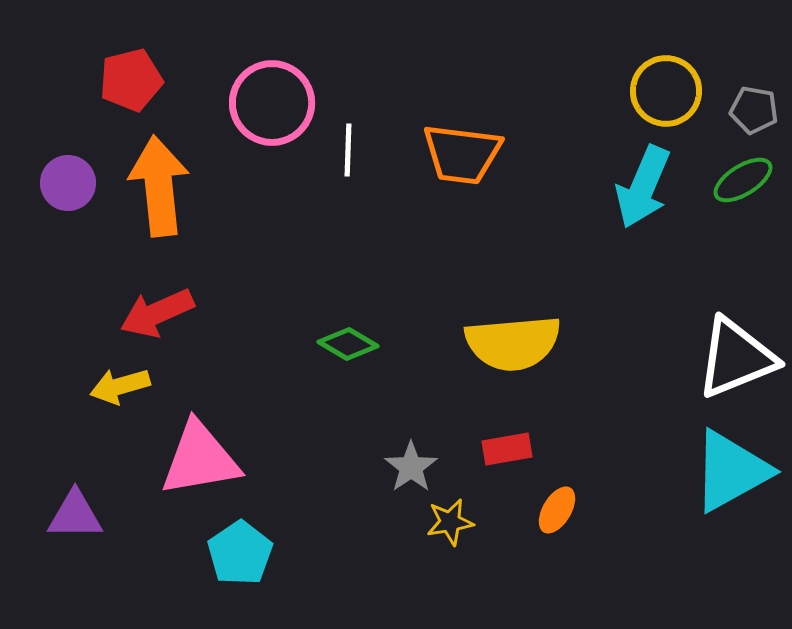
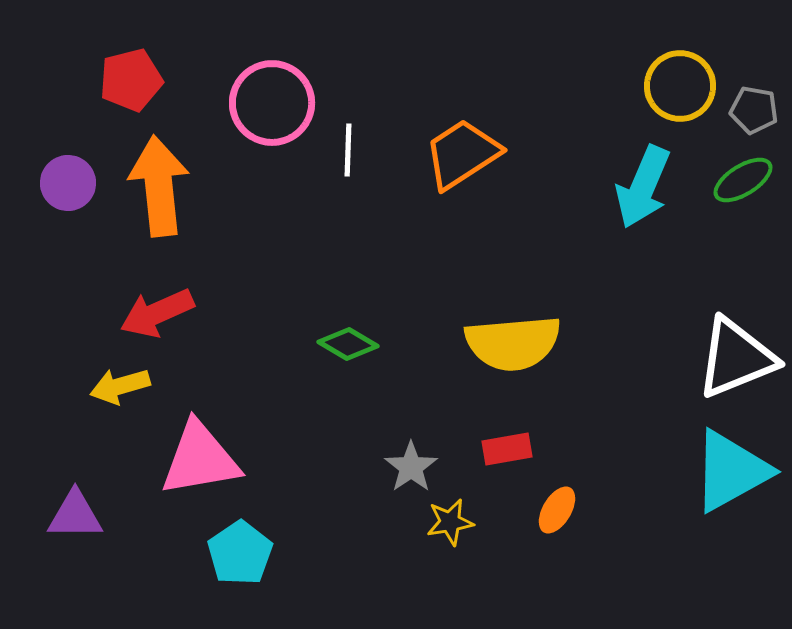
yellow circle: moved 14 px right, 5 px up
orange trapezoid: rotated 140 degrees clockwise
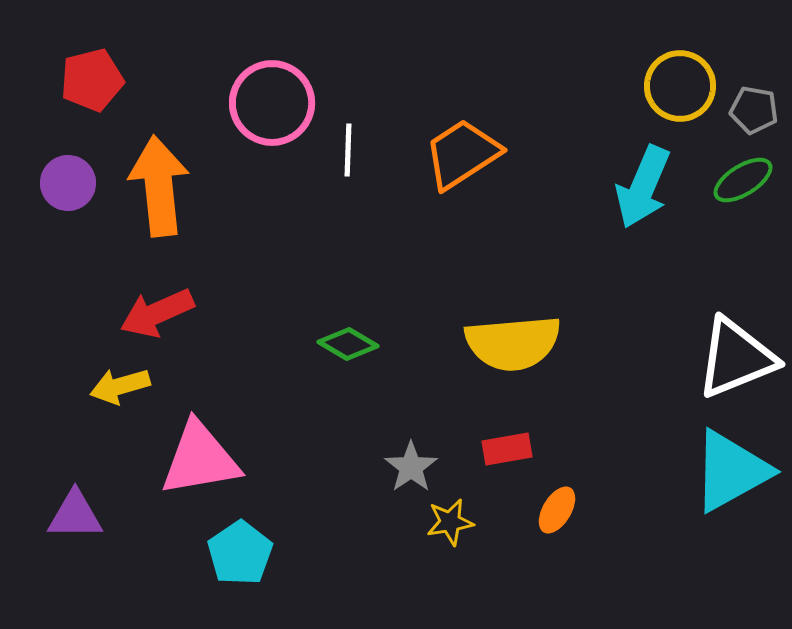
red pentagon: moved 39 px left
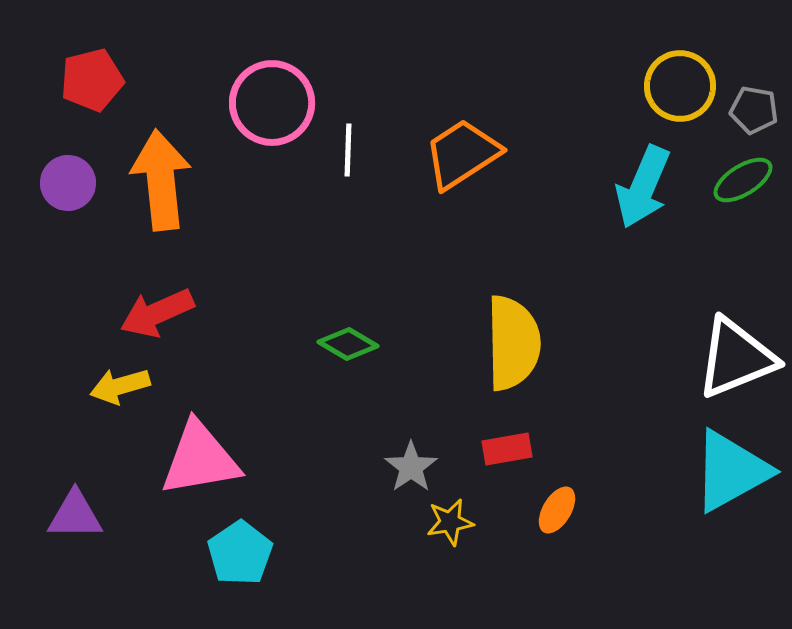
orange arrow: moved 2 px right, 6 px up
yellow semicircle: rotated 86 degrees counterclockwise
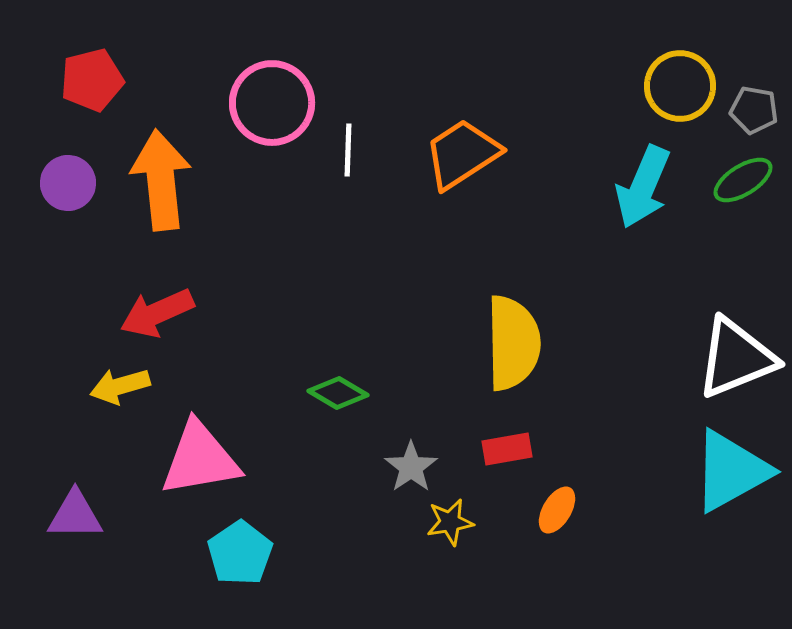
green diamond: moved 10 px left, 49 px down
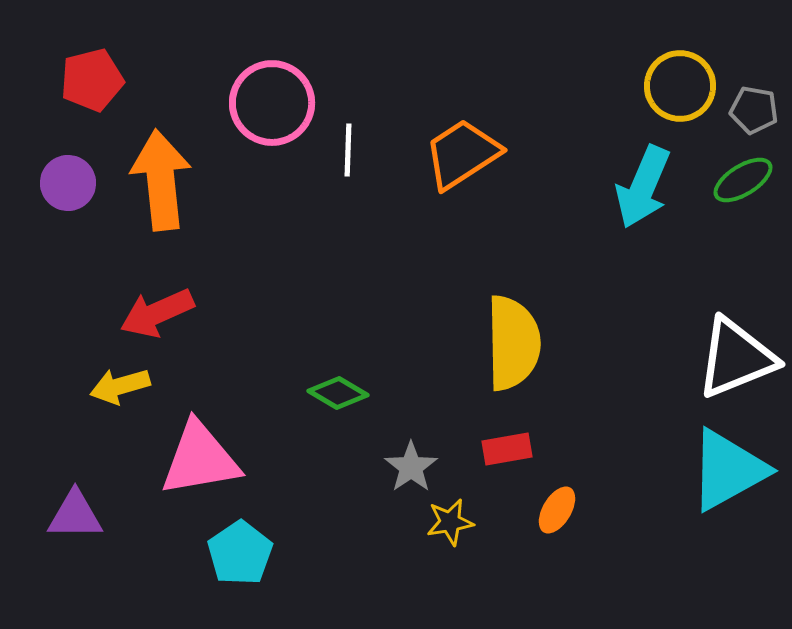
cyan triangle: moved 3 px left, 1 px up
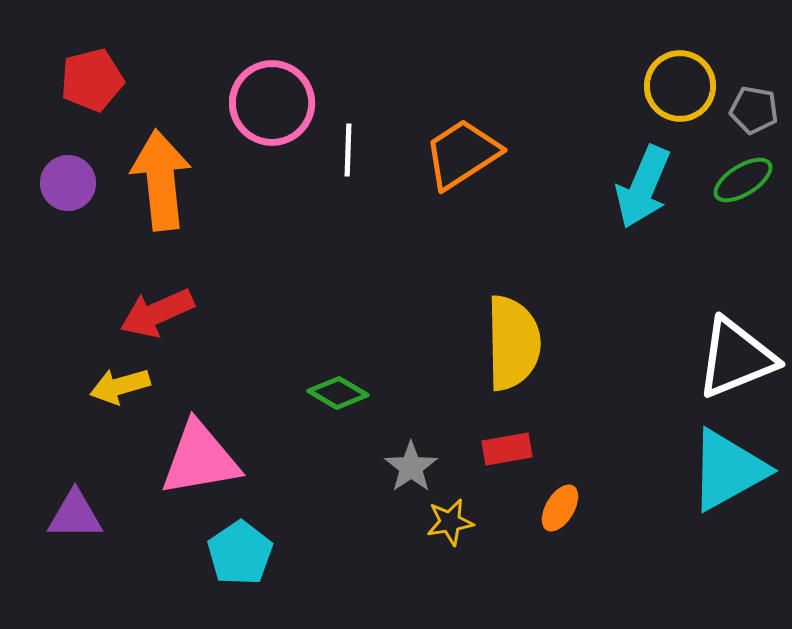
orange ellipse: moved 3 px right, 2 px up
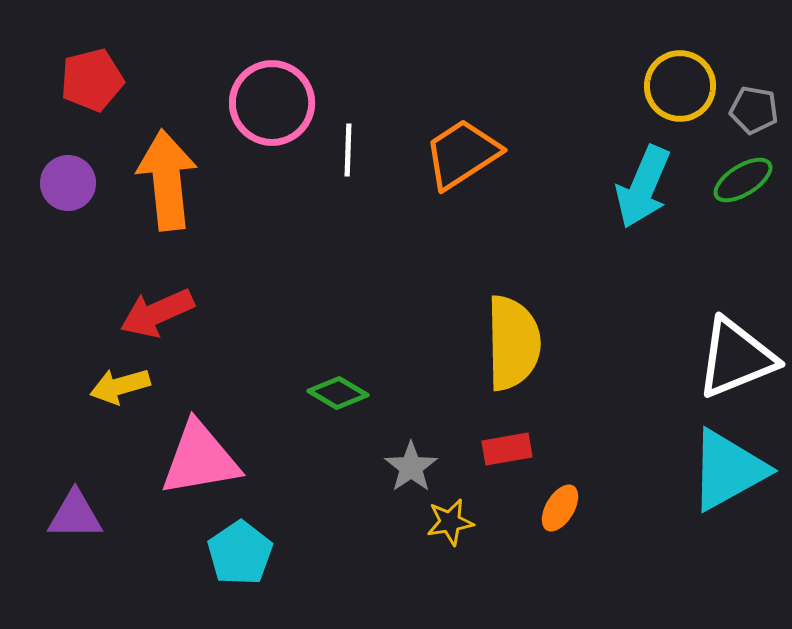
orange arrow: moved 6 px right
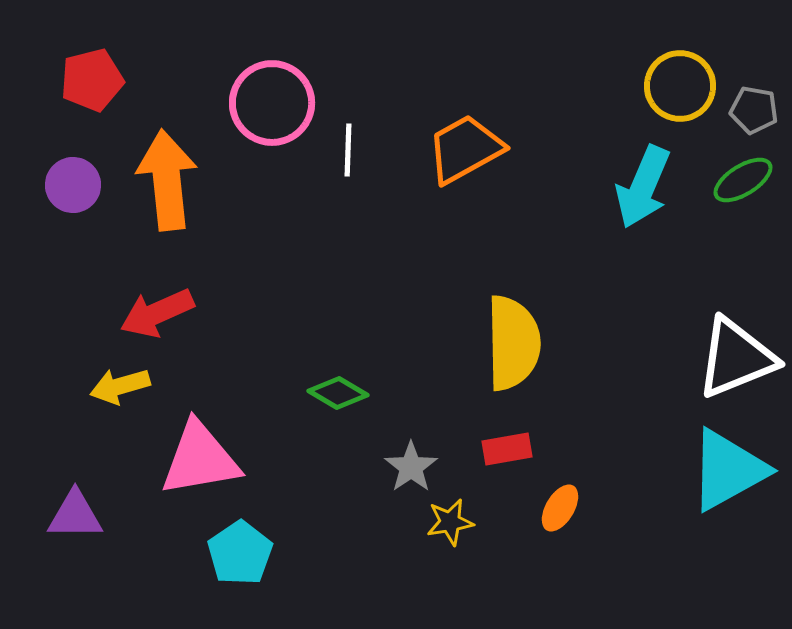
orange trapezoid: moved 3 px right, 5 px up; rotated 4 degrees clockwise
purple circle: moved 5 px right, 2 px down
